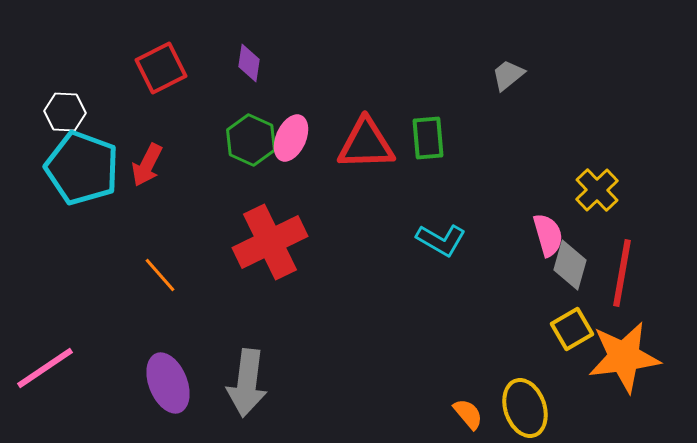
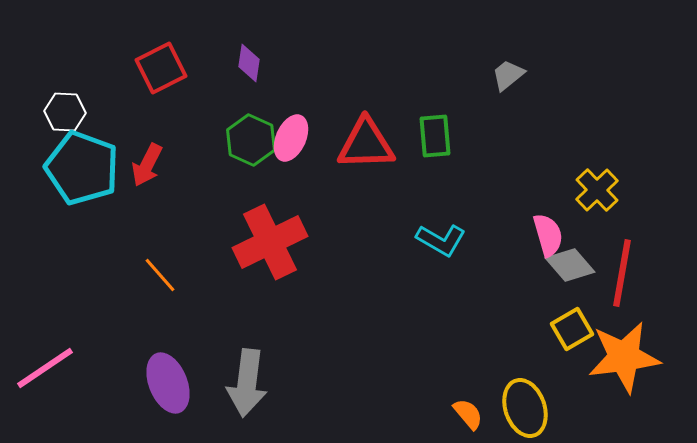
green rectangle: moved 7 px right, 2 px up
gray diamond: rotated 57 degrees counterclockwise
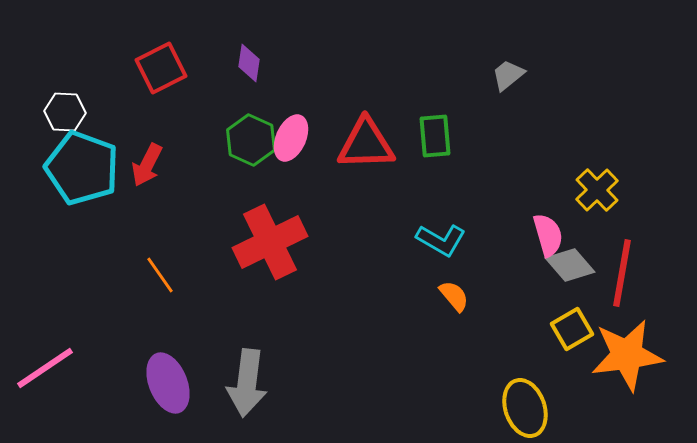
orange line: rotated 6 degrees clockwise
orange star: moved 3 px right, 2 px up
orange semicircle: moved 14 px left, 118 px up
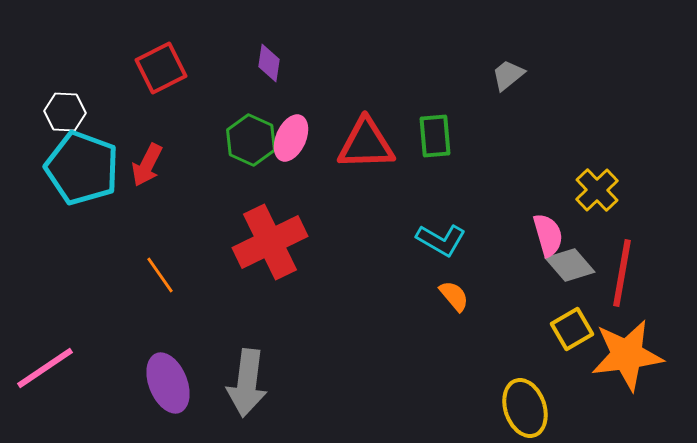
purple diamond: moved 20 px right
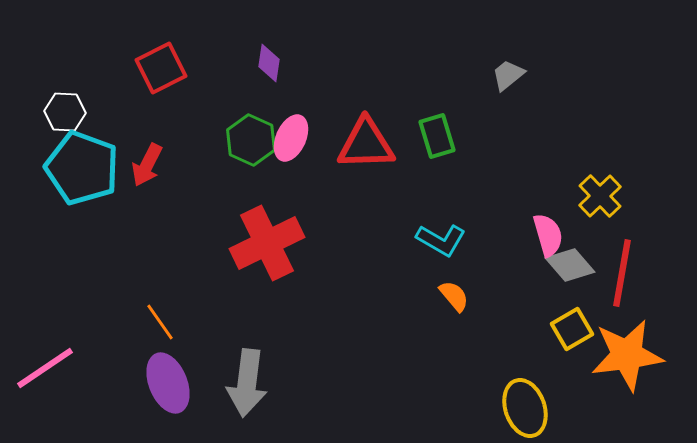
green rectangle: moved 2 px right; rotated 12 degrees counterclockwise
yellow cross: moved 3 px right, 6 px down
red cross: moved 3 px left, 1 px down
orange line: moved 47 px down
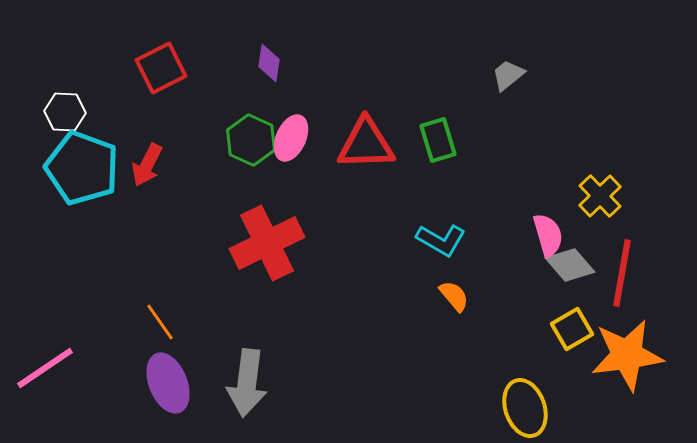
green rectangle: moved 1 px right, 4 px down
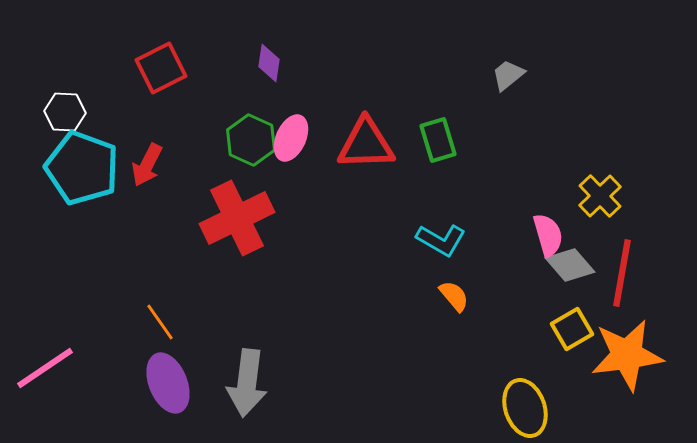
red cross: moved 30 px left, 25 px up
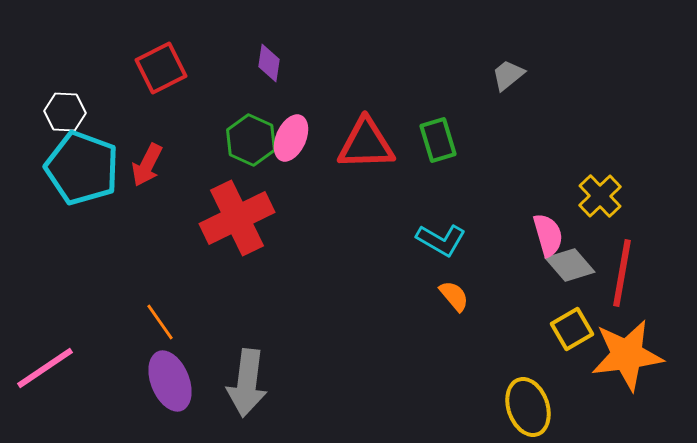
purple ellipse: moved 2 px right, 2 px up
yellow ellipse: moved 3 px right, 1 px up
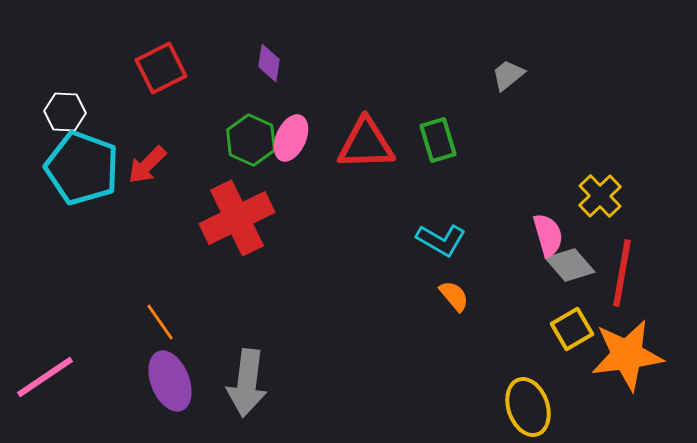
red arrow: rotated 18 degrees clockwise
pink line: moved 9 px down
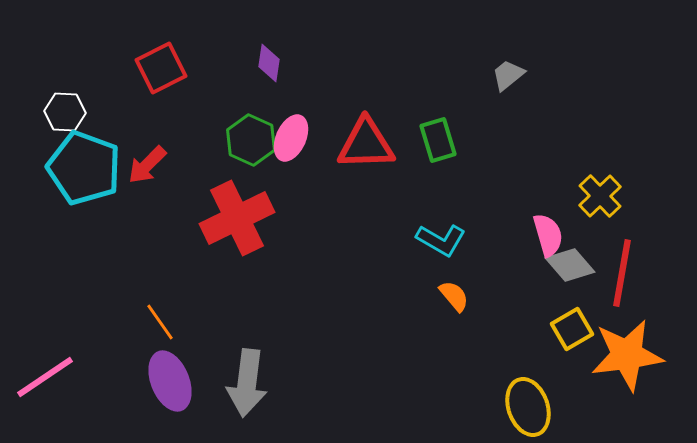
cyan pentagon: moved 2 px right
